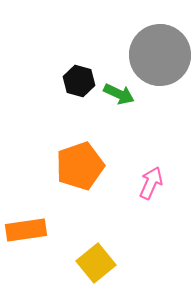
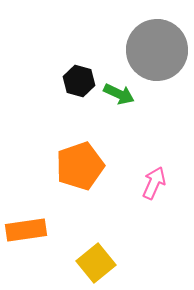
gray circle: moved 3 px left, 5 px up
pink arrow: moved 3 px right
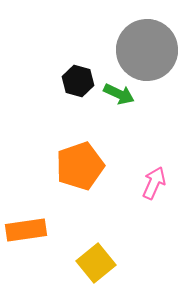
gray circle: moved 10 px left
black hexagon: moved 1 px left
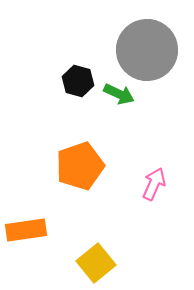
pink arrow: moved 1 px down
